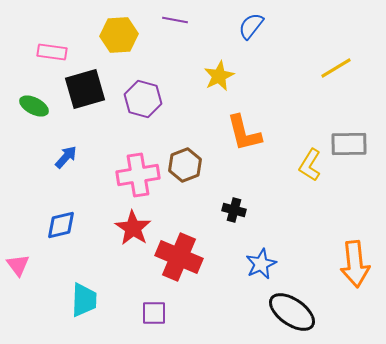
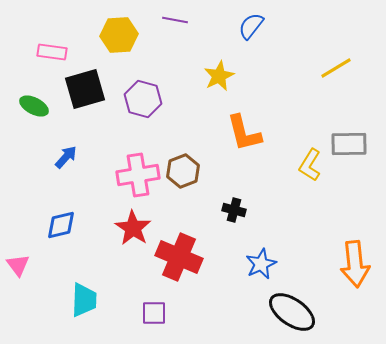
brown hexagon: moved 2 px left, 6 px down
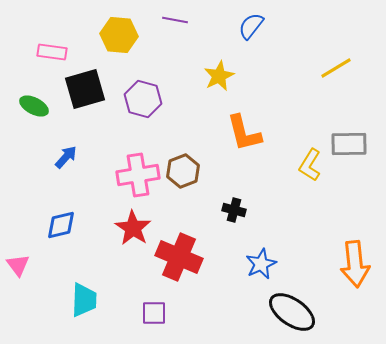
yellow hexagon: rotated 9 degrees clockwise
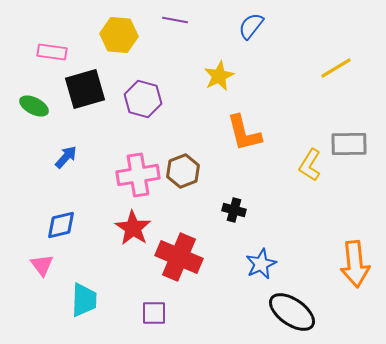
pink triangle: moved 24 px right
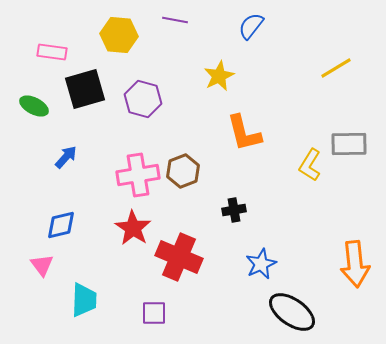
black cross: rotated 25 degrees counterclockwise
